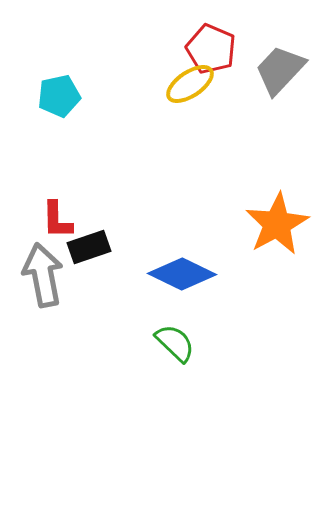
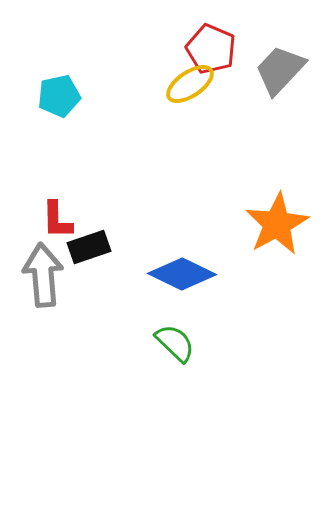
gray arrow: rotated 6 degrees clockwise
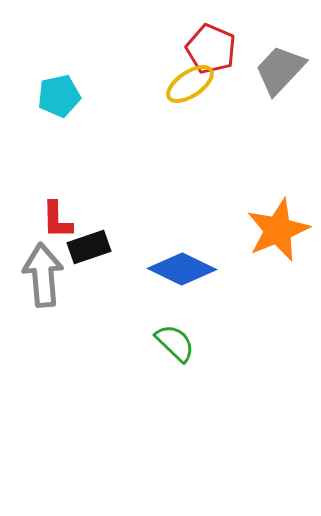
orange star: moved 1 px right, 6 px down; rotated 6 degrees clockwise
blue diamond: moved 5 px up
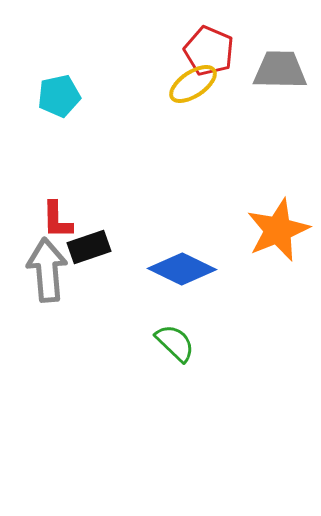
red pentagon: moved 2 px left, 2 px down
gray trapezoid: rotated 48 degrees clockwise
yellow ellipse: moved 3 px right
gray arrow: moved 4 px right, 5 px up
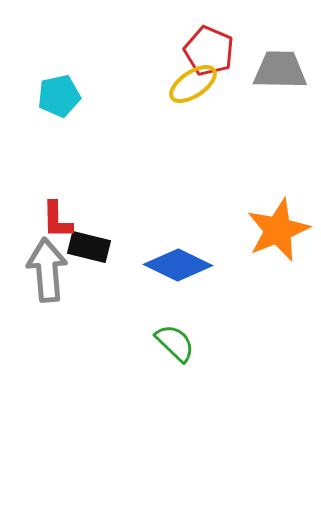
black rectangle: rotated 33 degrees clockwise
blue diamond: moved 4 px left, 4 px up
